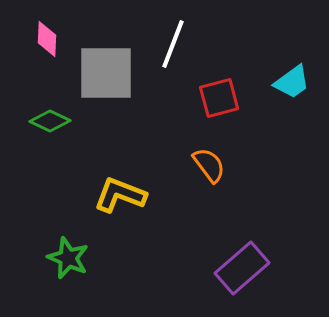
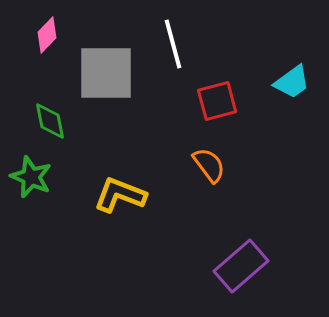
pink diamond: moved 4 px up; rotated 42 degrees clockwise
white line: rotated 36 degrees counterclockwise
red square: moved 2 px left, 3 px down
green diamond: rotated 54 degrees clockwise
green star: moved 37 px left, 81 px up
purple rectangle: moved 1 px left, 2 px up
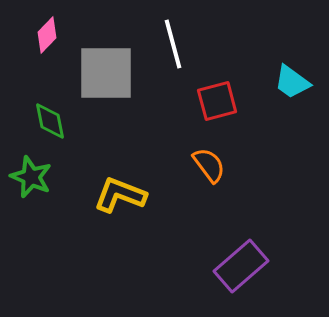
cyan trapezoid: rotated 72 degrees clockwise
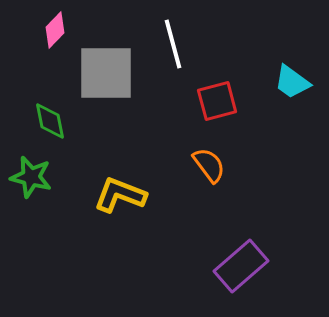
pink diamond: moved 8 px right, 5 px up
green star: rotated 9 degrees counterclockwise
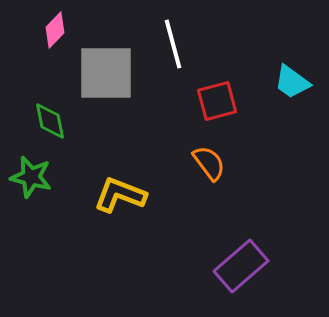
orange semicircle: moved 2 px up
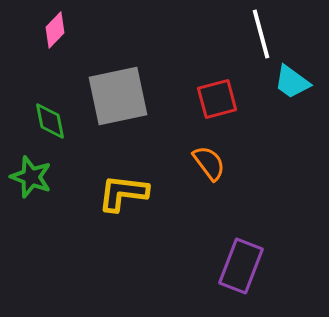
white line: moved 88 px right, 10 px up
gray square: moved 12 px right, 23 px down; rotated 12 degrees counterclockwise
red square: moved 2 px up
green star: rotated 6 degrees clockwise
yellow L-shape: moved 3 px right, 2 px up; rotated 14 degrees counterclockwise
purple rectangle: rotated 28 degrees counterclockwise
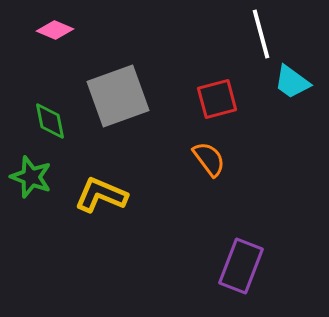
pink diamond: rotated 69 degrees clockwise
gray square: rotated 8 degrees counterclockwise
orange semicircle: moved 4 px up
yellow L-shape: moved 22 px left, 2 px down; rotated 16 degrees clockwise
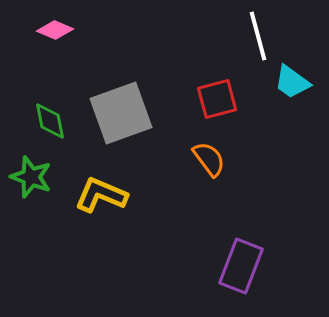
white line: moved 3 px left, 2 px down
gray square: moved 3 px right, 17 px down
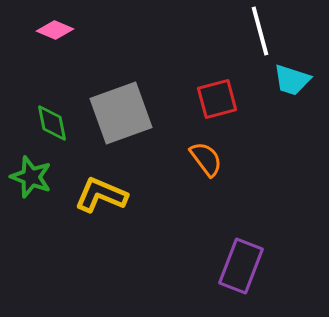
white line: moved 2 px right, 5 px up
cyan trapezoid: moved 2 px up; rotated 18 degrees counterclockwise
green diamond: moved 2 px right, 2 px down
orange semicircle: moved 3 px left
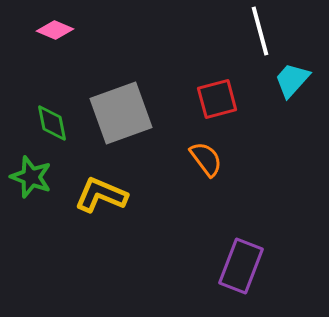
cyan trapezoid: rotated 114 degrees clockwise
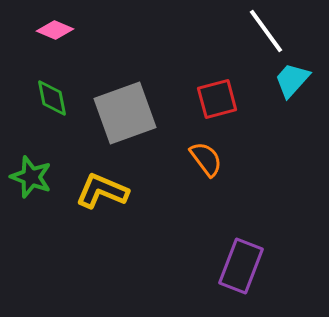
white line: moved 6 px right; rotated 21 degrees counterclockwise
gray square: moved 4 px right
green diamond: moved 25 px up
yellow L-shape: moved 1 px right, 4 px up
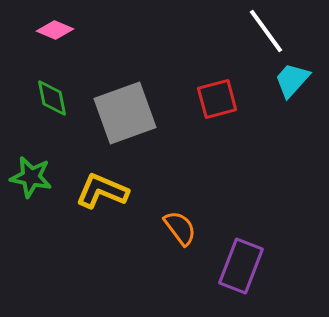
orange semicircle: moved 26 px left, 69 px down
green star: rotated 9 degrees counterclockwise
